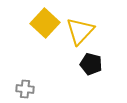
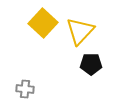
yellow square: moved 2 px left
black pentagon: rotated 15 degrees counterclockwise
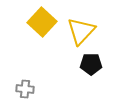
yellow square: moved 1 px left, 1 px up
yellow triangle: moved 1 px right
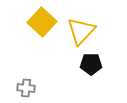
gray cross: moved 1 px right, 1 px up
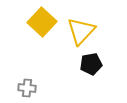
black pentagon: rotated 10 degrees counterclockwise
gray cross: moved 1 px right
